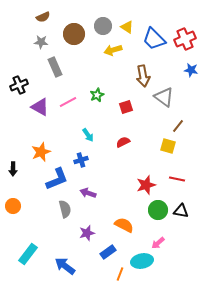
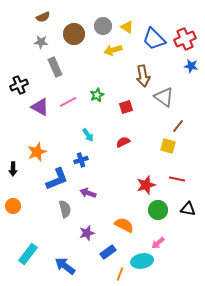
blue star: moved 4 px up
orange star: moved 4 px left
black triangle: moved 7 px right, 2 px up
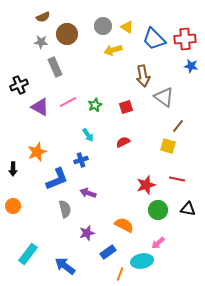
brown circle: moved 7 px left
red cross: rotated 20 degrees clockwise
green star: moved 2 px left, 10 px down
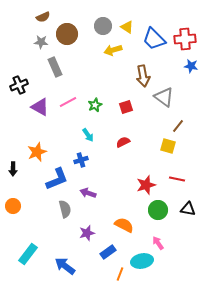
pink arrow: rotated 96 degrees clockwise
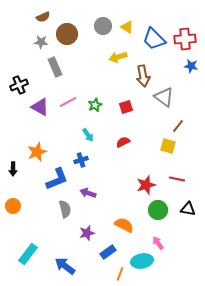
yellow arrow: moved 5 px right, 7 px down
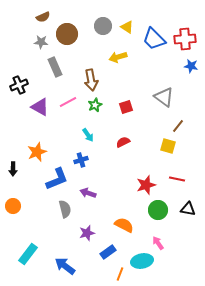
brown arrow: moved 52 px left, 4 px down
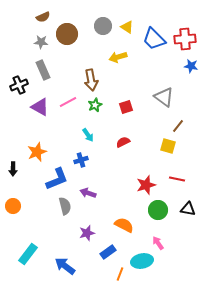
gray rectangle: moved 12 px left, 3 px down
gray semicircle: moved 3 px up
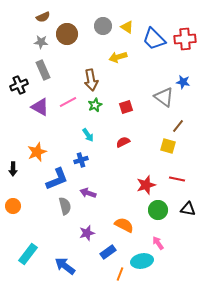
blue star: moved 8 px left, 16 px down
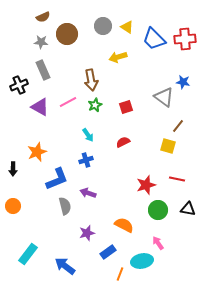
blue cross: moved 5 px right
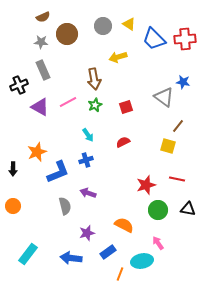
yellow triangle: moved 2 px right, 3 px up
brown arrow: moved 3 px right, 1 px up
blue L-shape: moved 1 px right, 7 px up
blue arrow: moved 6 px right, 8 px up; rotated 30 degrees counterclockwise
